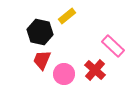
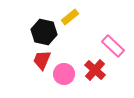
yellow rectangle: moved 3 px right, 1 px down
black hexagon: moved 4 px right
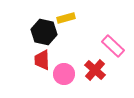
yellow rectangle: moved 4 px left, 1 px down; rotated 24 degrees clockwise
red trapezoid: rotated 25 degrees counterclockwise
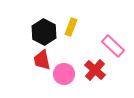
yellow rectangle: moved 5 px right, 9 px down; rotated 54 degrees counterclockwise
black hexagon: rotated 15 degrees clockwise
red trapezoid: rotated 10 degrees counterclockwise
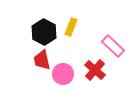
pink circle: moved 1 px left
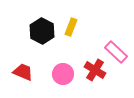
black hexagon: moved 2 px left, 1 px up
pink rectangle: moved 3 px right, 6 px down
red trapezoid: moved 19 px left, 12 px down; rotated 125 degrees clockwise
red cross: rotated 10 degrees counterclockwise
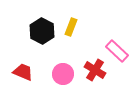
pink rectangle: moved 1 px right, 1 px up
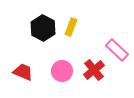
black hexagon: moved 1 px right, 3 px up
pink rectangle: moved 1 px up
red cross: moved 1 px left; rotated 20 degrees clockwise
pink circle: moved 1 px left, 3 px up
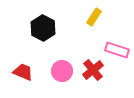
yellow rectangle: moved 23 px right, 10 px up; rotated 12 degrees clockwise
pink rectangle: rotated 25 degrees counterclockwise
red cross: moved 1 px left
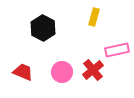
yellow rectangle: rotated 18 degrees counterclockwise
pink rectangle: rotated 30 degrees counterclockwise
pink circle: moved 1 px down
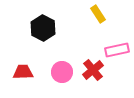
yellow rectangle: moved 4 px right, 3 px up; rotated 48 degrees counterclockwise
red trapezoid: rotated 25 degrees counterclockwise
